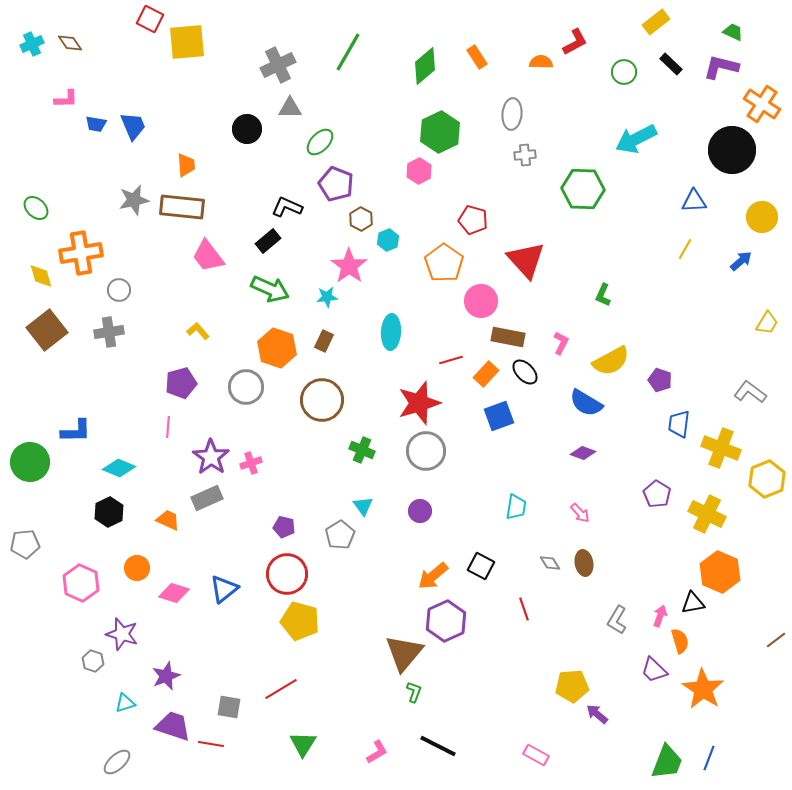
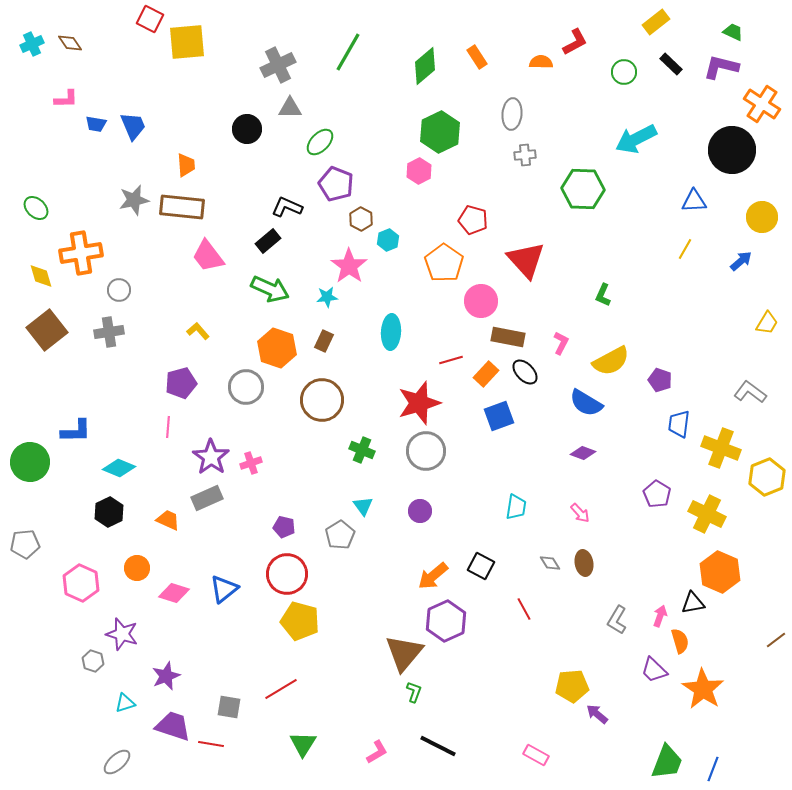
yellow hexagon at (767, 479): moved 2 px up
red line at (524, 609): rotated 10 degrees counterclockwise
blue line at (709, 758): moved 4 px right, 11 px down
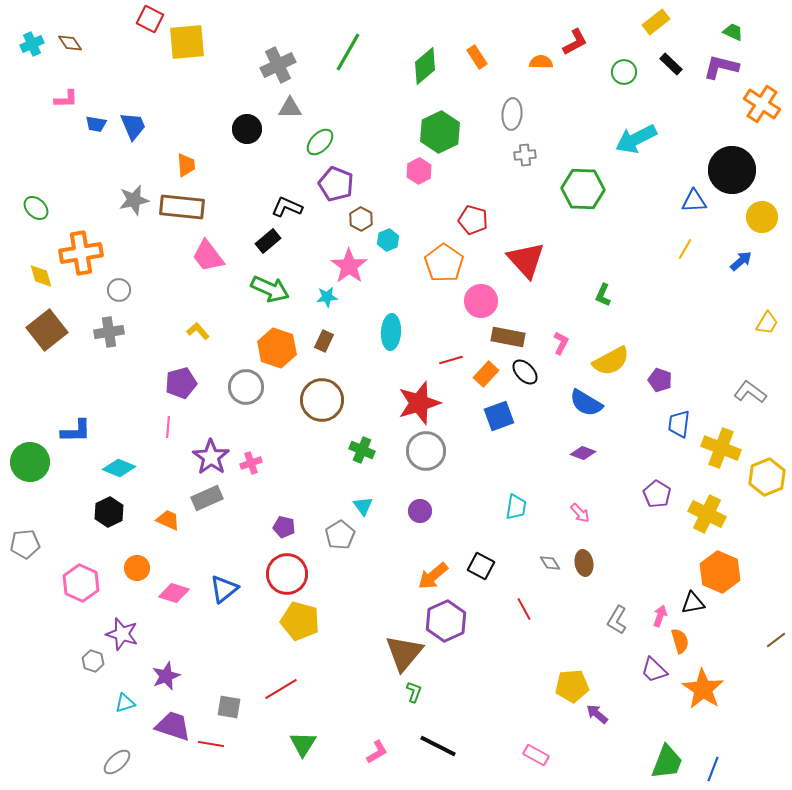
black circle at (732, 150): moved 20 px down
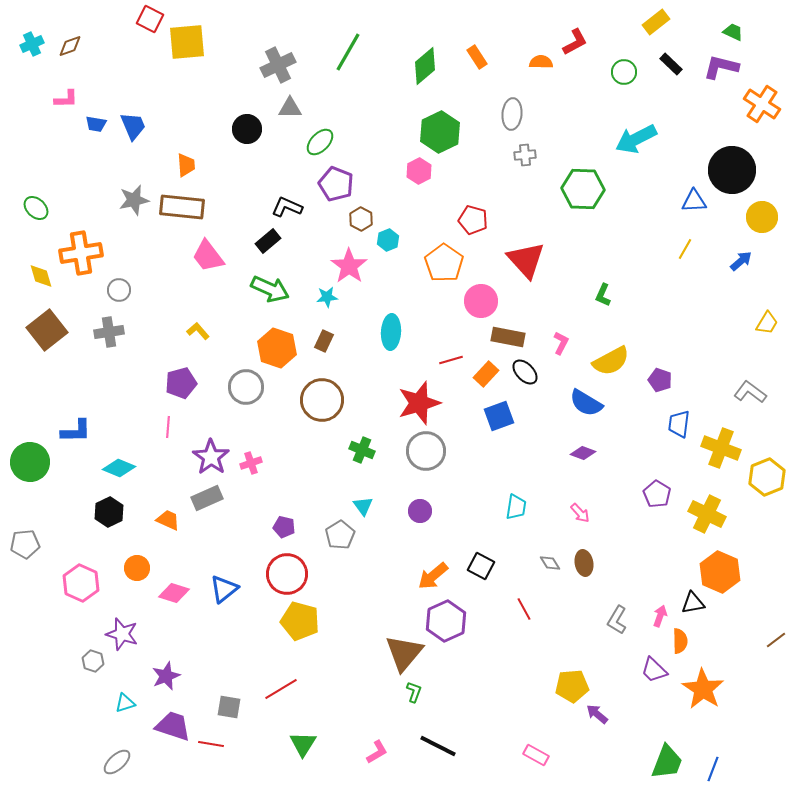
brown diamond at (70, 43): moved 3 px down; rotated 75 degrees counterclockwise
orange semicircle at (680, 641): rotated 15 degrees clockwise
